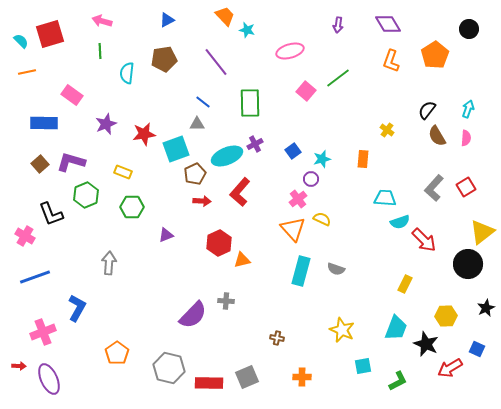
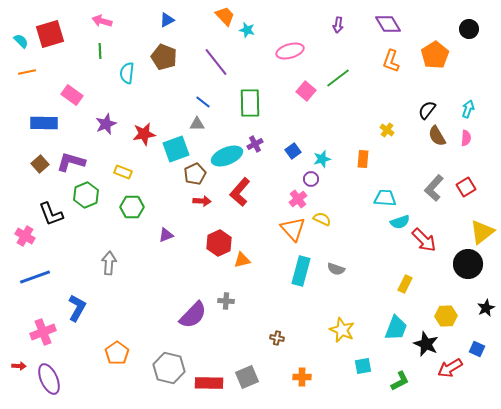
brown pentagon at (164, 59): moved 2 px up; rotated 30 degrees clockwise
green L-shape at (398, 381): moved 2 px right
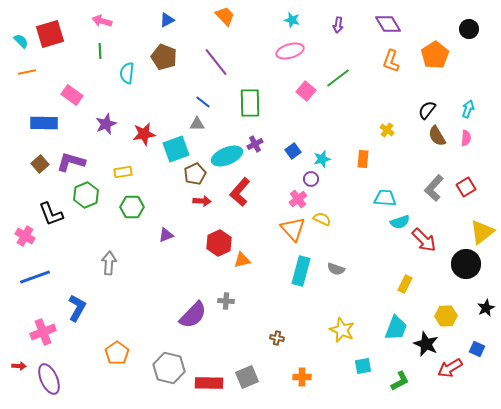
cyan star at (247, 30): moved 45 px right, 10 px up
yellow rectangle at (123, 172): rotated 30 degrees counterclockwise
black circle at (468, 264): moved 2 px left
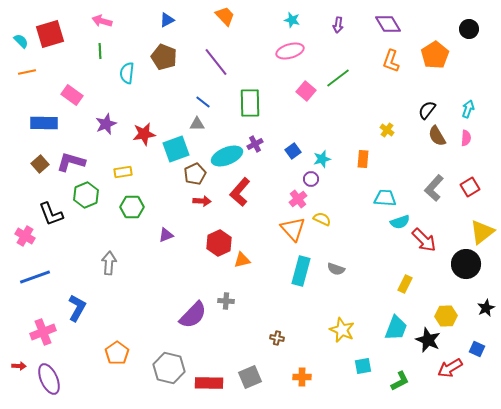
red square at (466, 187): moved 4 px right
black star at (426, 344): moved 2 px right, 4 px up
gray square at (247, 377): moved 3 px right
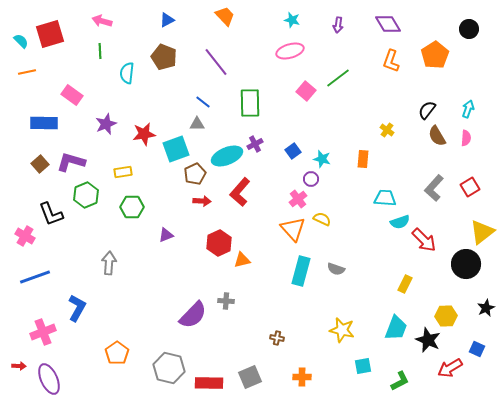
cyan star at (322, 159): rotated 30 degrees clockwise
yellow star at (342, 330): rotated 10 degrees counterclockwise
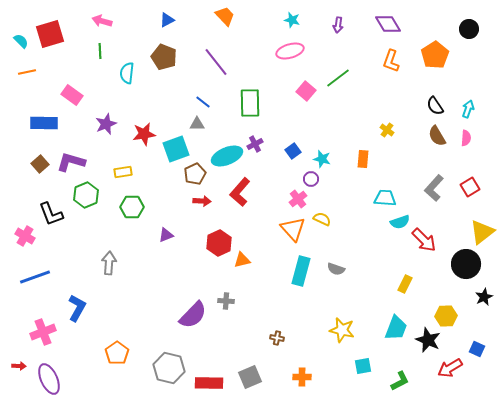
black semicircle at (427, 110): moved 8 px right, 4 px up; rotated 72 degrees counterclockwise
black star at (486, 308): moved 2 px left, 11 px up
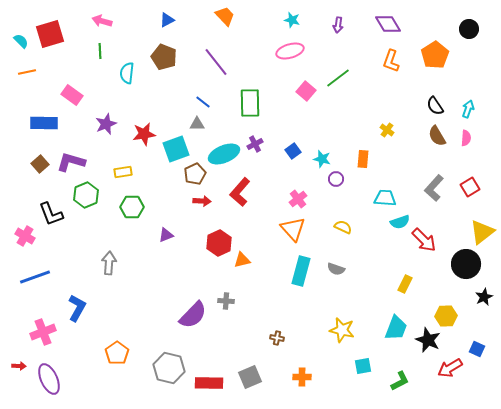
cyan ellipse at (227, 156): moved 3 px left, 2 px up
purple circle at (311, 179): moved 25 px right
yellow semicircle at (322, 219): moved 21 px right, 8 px down
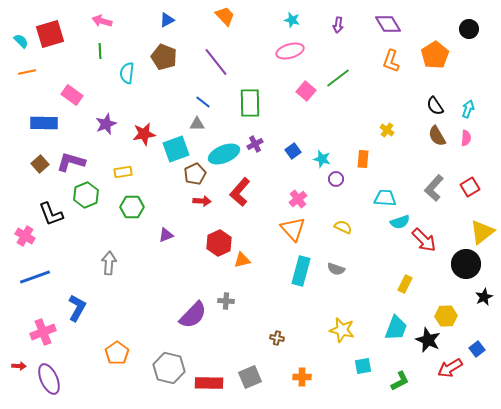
blue square at (477, 349): rotated 28 degrees clockwise
